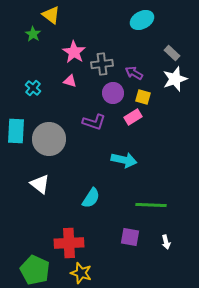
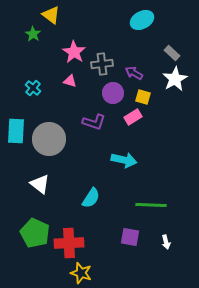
white star: rotated 10 degrees counterclockwise
green pentagon: moved 37 px up
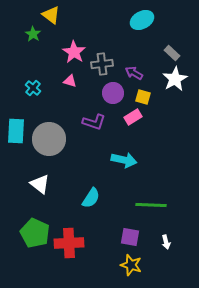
yellow star: moved 50 px right, 8 px up
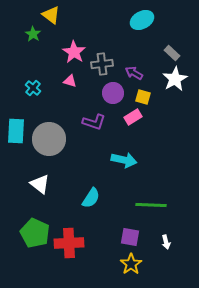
yellow star: moved 1 px up; rotated 20 degrees clockwise
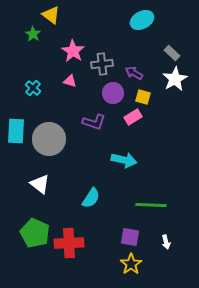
pink star: moved 1 px left, 1 px up
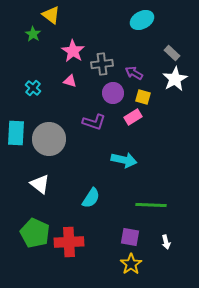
cyan rectangle: moved 2 px down
red cross: moved 1 px up
